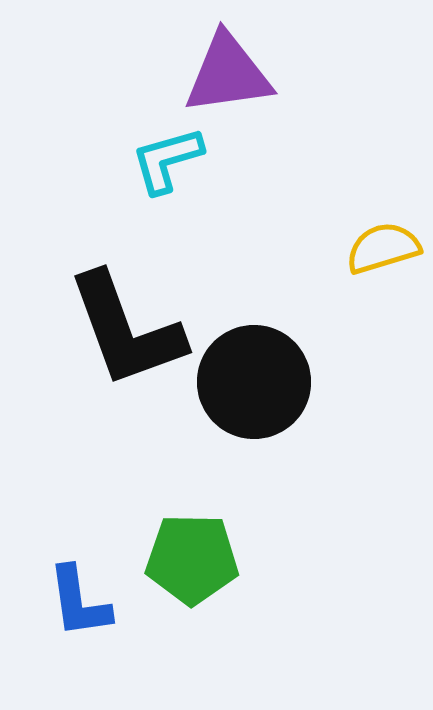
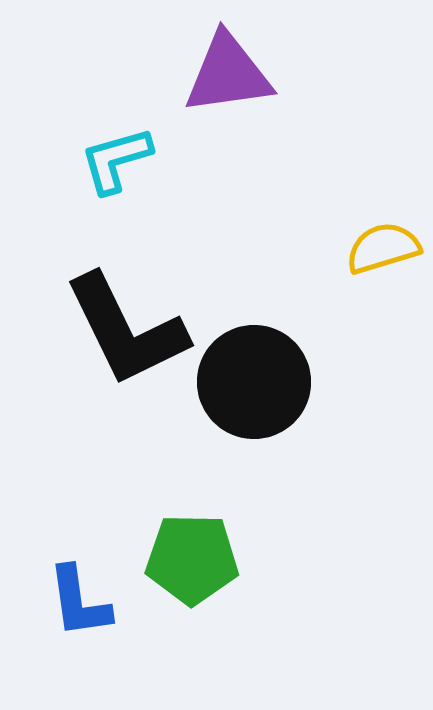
cyan L-shape: moved 51 px left
black L-shape: rotated 6 degrees counterclockwise
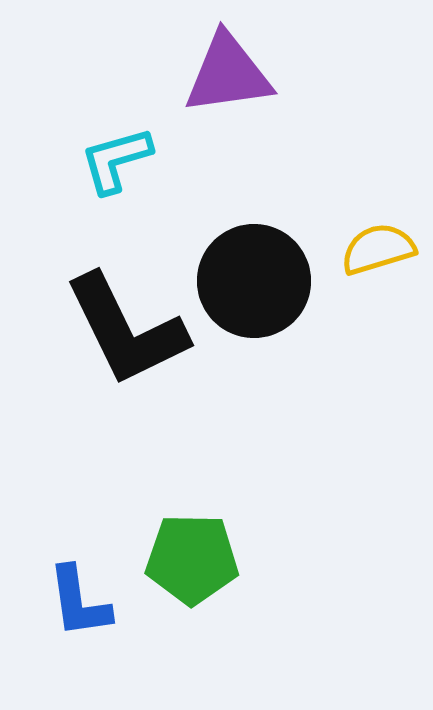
yellow semicircle: moved 5 px left, 1 px down
black circle: moved 101 px up
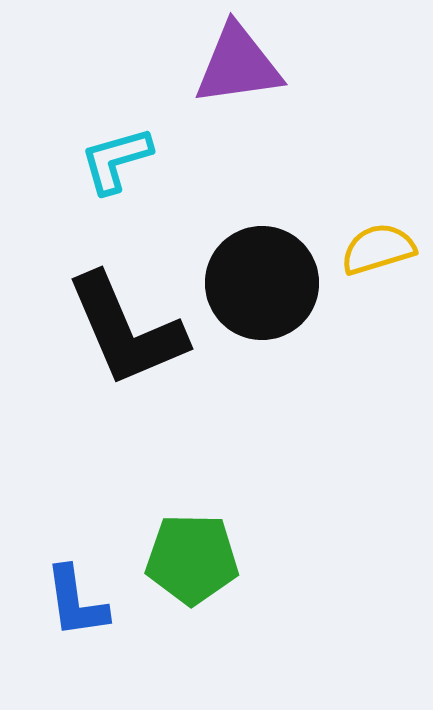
purple triangle: moved 10 px right, 9 px up
black circle: moved 8 px right, 2 px down
black L-shape: rotated 3 degrees clockwise
blue L-shape: moved 3 px left
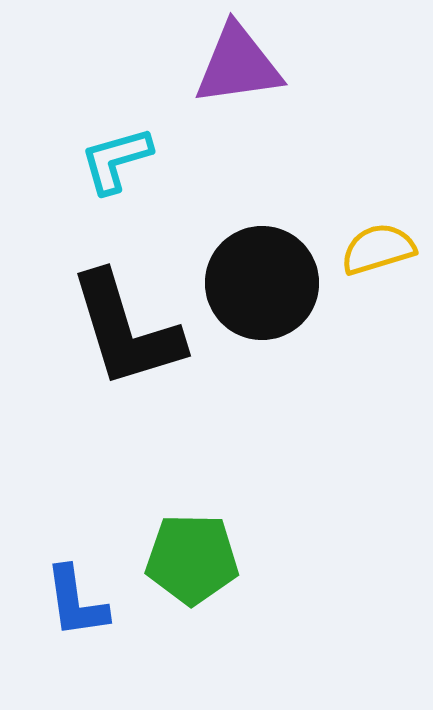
black L-shape: rotated 6 degrees clockwise
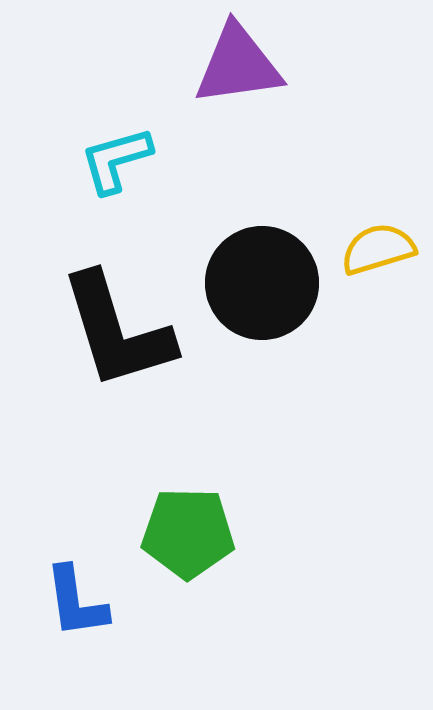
black L-shape: moved 9 px left, 1 px down
green pentagon: moved 4 px left, 26 px up
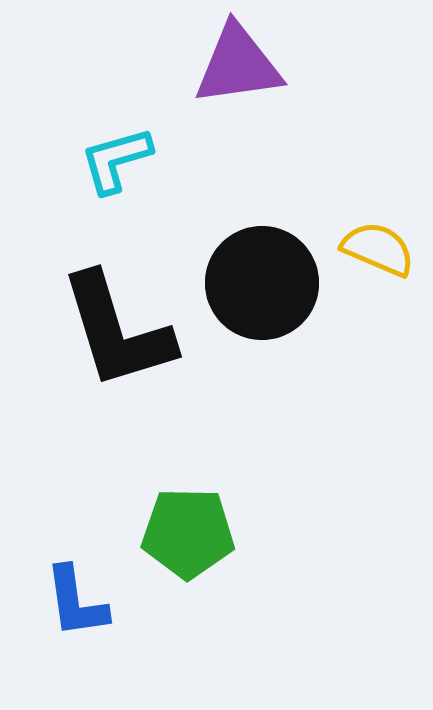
yellow semicircle: rotated 40 degrees clockwise
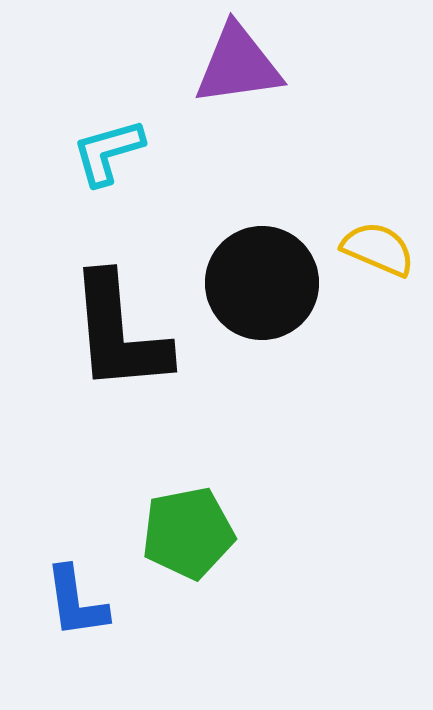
cyan L-shape: moved 8 px left, 8 px up
black L-shape: moved 2 px right, 2 px down; rotated 12 degrees clockwise
green pentagon: rotated 12 degrees counterclockwise
